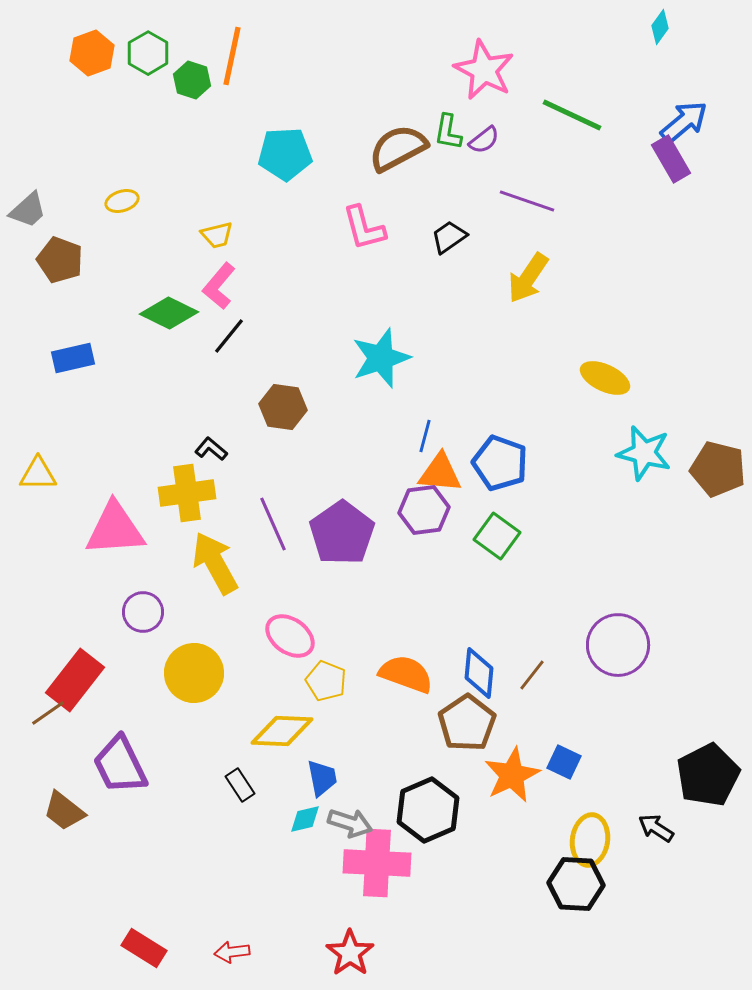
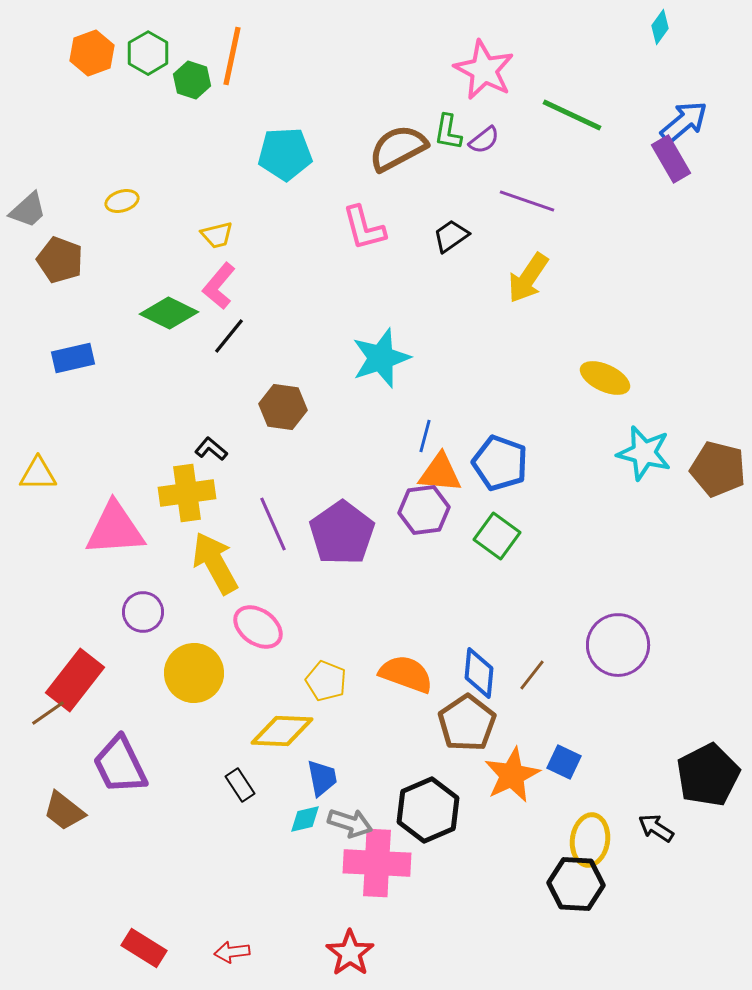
black trapezoid at (449, 237): moved 2 px right, 1 px up
pink ellipse at (290, 636): moved 32 px left, 9 px up
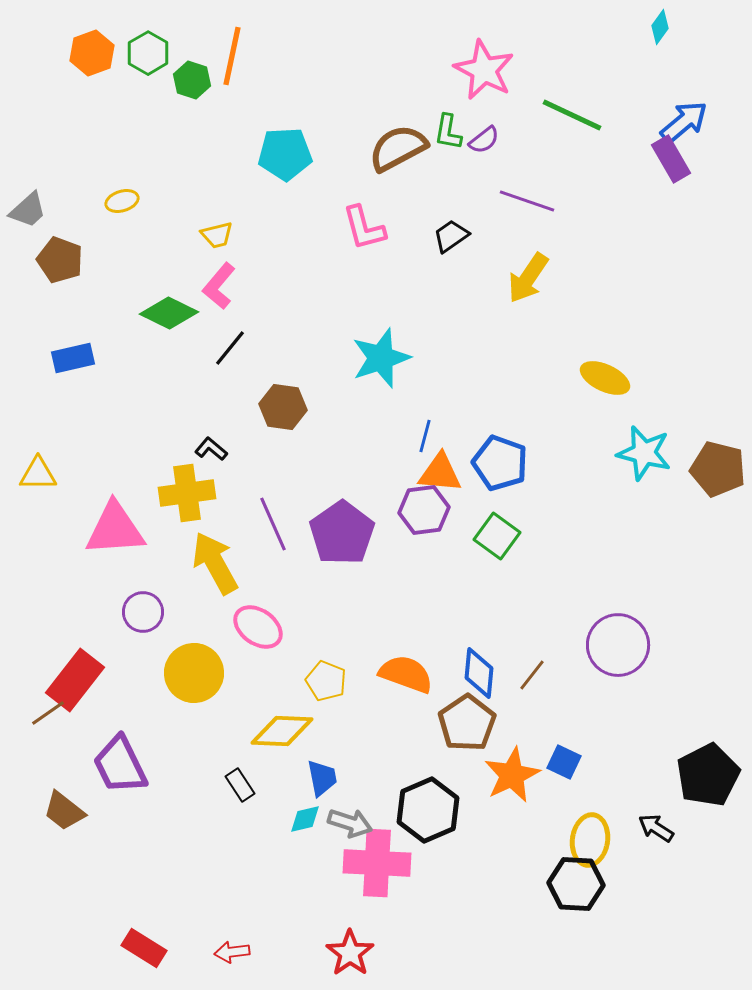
black line at (229, 336): moved 1 px right, 12 px down
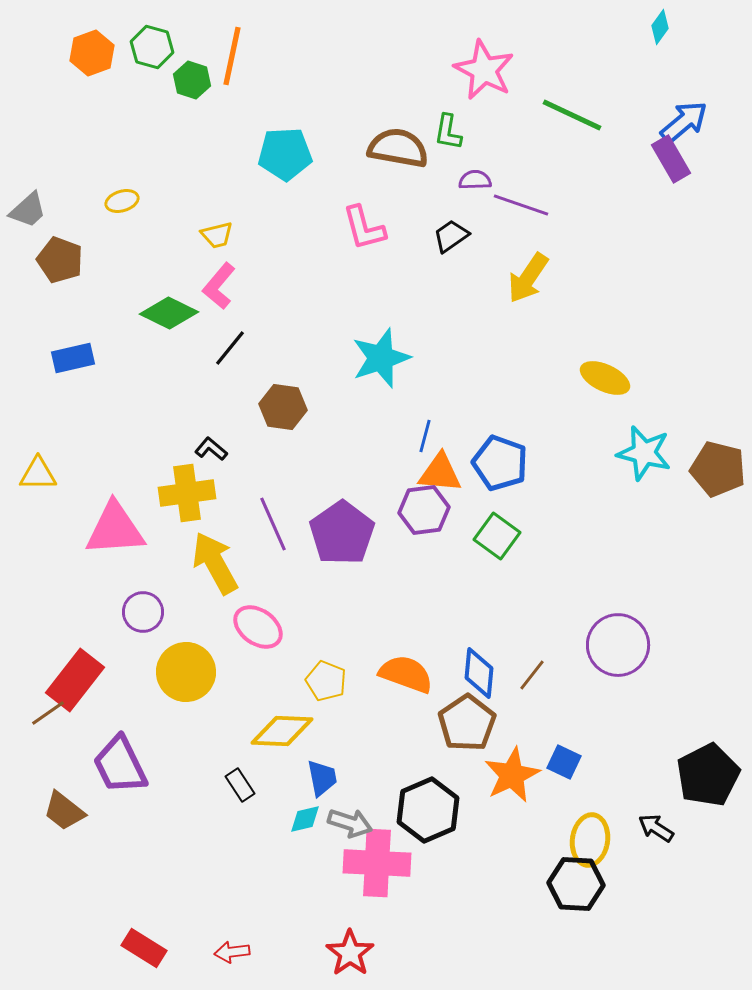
green hexagon at (148, 53): moved 4 px right, 6 px up; rotated 15 degrees counterclockwise
purple semicircle at (484, 140): moved 9 px left, 40 px down; rotated 144 degrees counterclockwise
brown semicircle at (398, 148): rotated 38 degrees clockwise
purple line at (527, 201): moved 6 px left, 4 px down
yellow circle at (194, 673): moved 8 px left, 1 px up
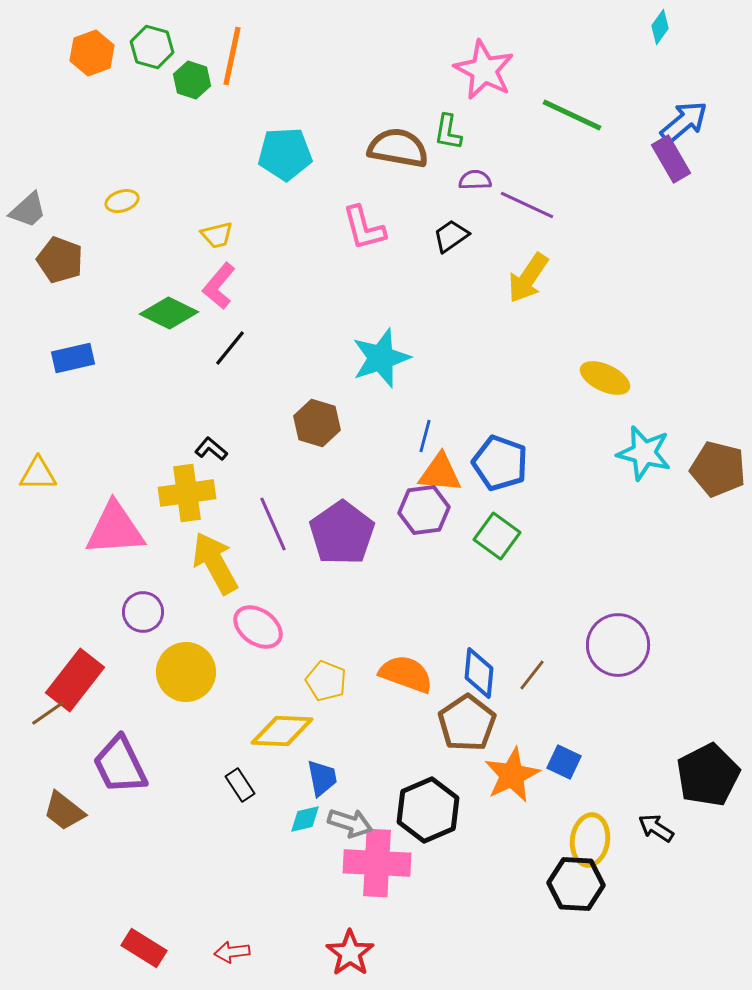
purple line at (521, 205): moved 6 px right; rotated 6 degrees clockwise
brown hexagon at (283, 407): moved 34 px right, 16 px down; rotated 9 degrees clockwise
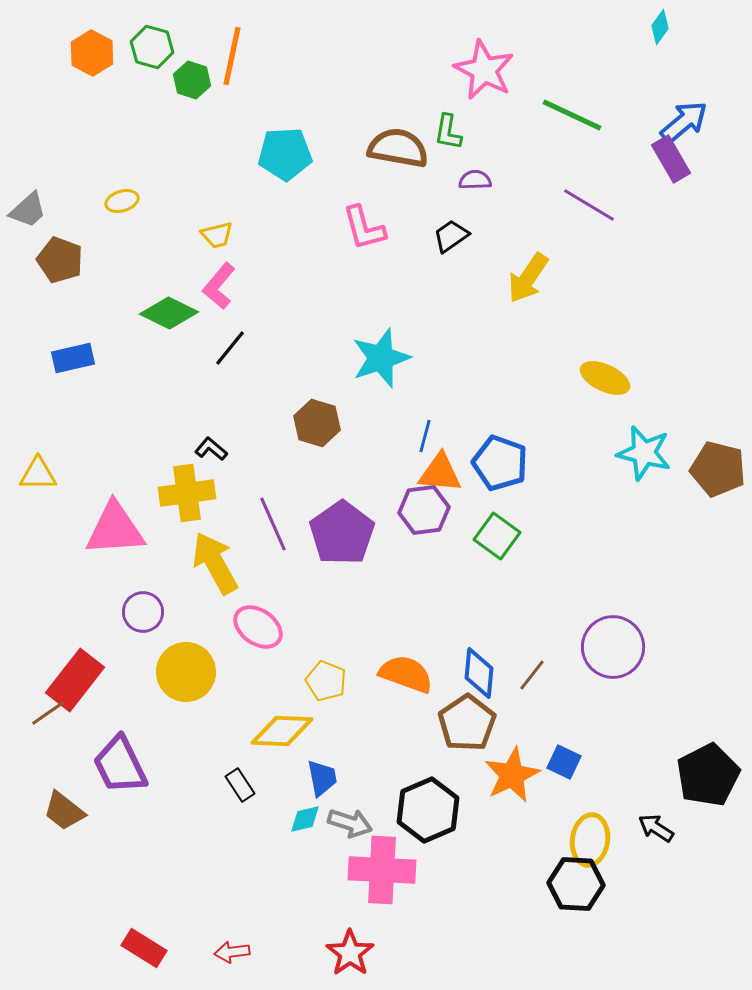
orange hexagon at (92, 53): rotated 12 degrees counterclockwise
purple line at (527, 205): moved 62 px right; rotated 6 degrees clockwise
purple circle at (618, 645): moved 5 px left, 2 px down
pink cross at (377, 863): moved 5 px right, 7 px down
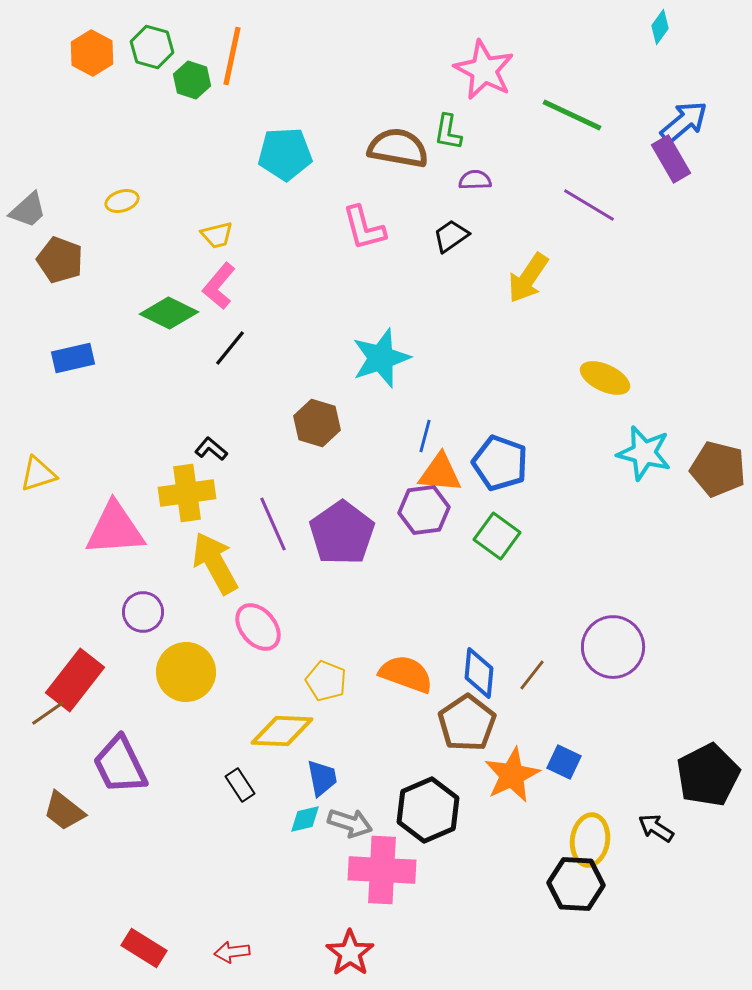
yellow triangle at (38, 474): rotated 18 degrees counterclockwise
pink ellipse at (258, 627): rotated 15 degrees clockwise
